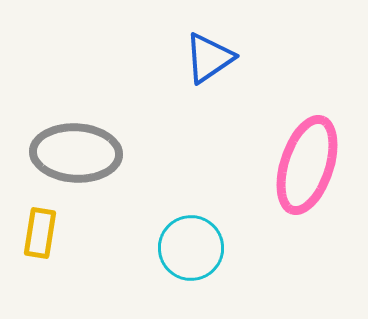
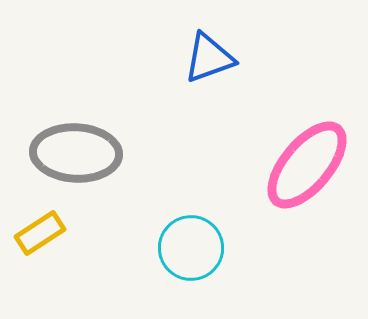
blue triangle: rotated 14 degrees clockwise
pink ellipse: rotated 22 degrees clockwise
yellow rectangle: rotated 48 degrees clockwise
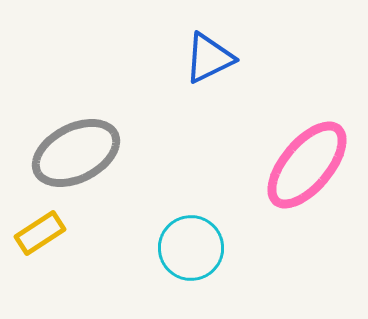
blue triangle: rotated 6 degrees counterclockwise
gray ellipse: rotated 30 degrees counterclockwise
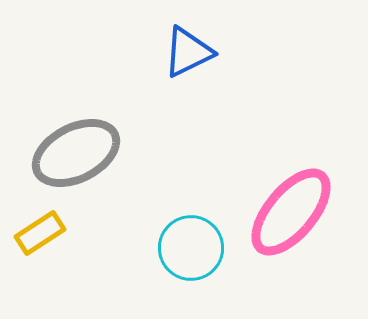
blue triangle: moved 21 px left, 6 px up
pink ellipse: moved 16 px left, 47 px down
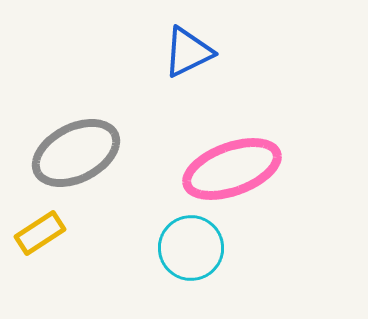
pink ellipse: moved 59 px left, 43 px up; rotated 30 degrees clockwise
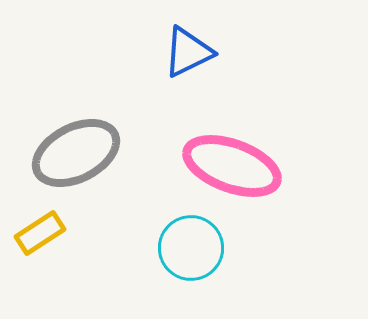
pink ellipse: moved 3 px up; rotated 40 degrees clockwise
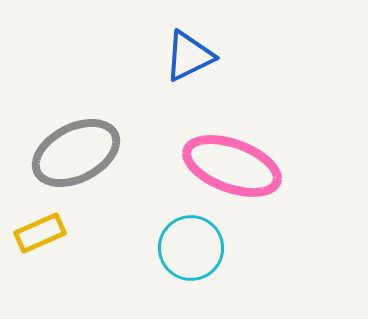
blue triangle: moved 1 px right, 4 px down
yellow rectangle: rotated 9 degrees clockwise
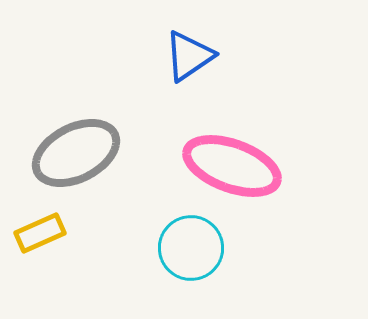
blue triangle: rotated 8 degrees counterclockwise
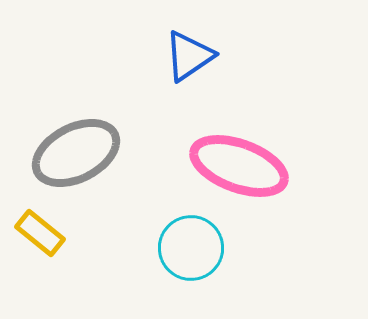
pink ellipse: moved 7 px right
yellow rectangle: rotated 63 degrees clockwise
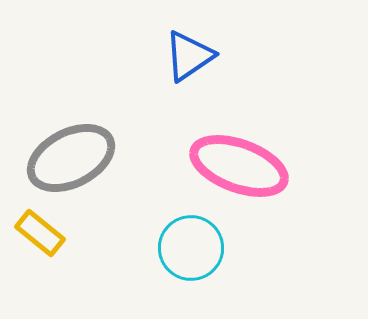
gray ellipse: moved 5 px left, 5 px down
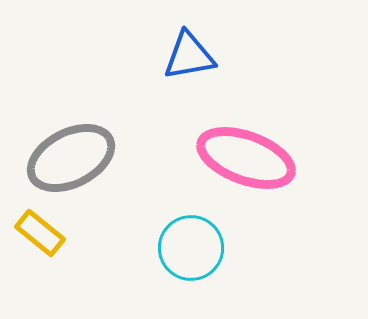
blue triangle: rotated 24 degrees clockwise
pink ellipse: moved 7 px right, 8 px up
